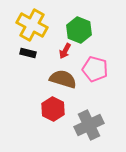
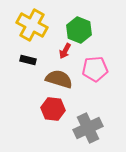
black rectangle: moved 7 px down
pink pentagon: rotated 20 degrees counterclockwise
brown semicircle: moved 4 px left
red hexagon: rotated 20 degrees counterclockwise
gray cross: moved 1 px left, 3 px down
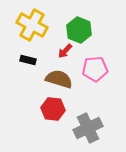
red arrow: rotated 14 degrees clockwise
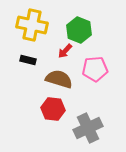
yellow cross: rotated 16 degrees counterclockwise
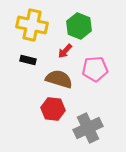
green hexagon: moved 4 px up
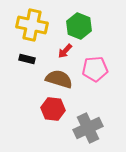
black rectangle: moved 1 px left, 1 px up
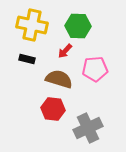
green hexagon: moved 1 px left; rotated 20 degrees counterclockwise
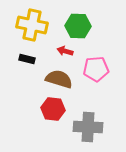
red arrow: rotated 63 degrees clockwise
pink pentagon: moved 1 px right
gray cross: moved 1 px up; rotated 28 degrees clockwise
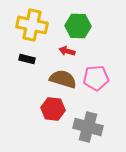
red arrow: moved 2 px right
pink pentagon: moved 9 px down
brown semicircle: moved 4 px right
gray cross: rotated 12 degrees clockwise
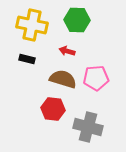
green hexagon: moved 1 px left, 6 px up
